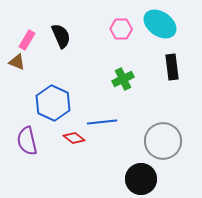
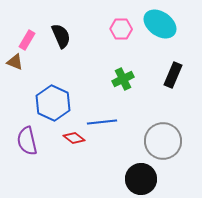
brown triangle: moved 2 px left
black rectangle: moved 1 px right, 8 px down; rotated 30 degrees clockwise
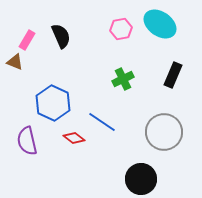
pink hexagon: rotated 10 degrees counterclockwise
blue line: rotated 40 degrees clockwise
gray circle: moved 1 px right, 9 px up
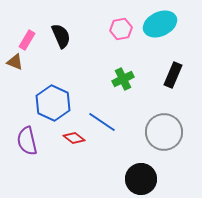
cyan ellipse: rotated 60 degrees counterclockwise
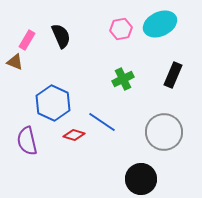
red diamond: moved 3 px up; rotated 20 degrees counterclockwise
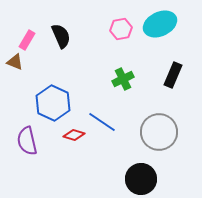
gray circle: moved 5 px left
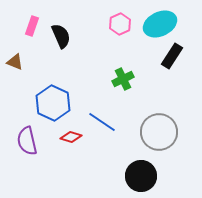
pink hexagon: moved 1 px left, 5 px up; rotated 15 degrees counterclockwise
pink rectangle: moved 5 px right, 14 px up; rotated 12 degrees counterclockwise
black rectangle: moved 1 px left, 19 px up; rotated 10 degrees clockwise
red diamond: moved 3 px left, 2 px down
black circle: moved 3 px up
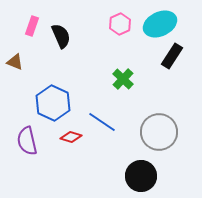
green cross: rotated 20 degrees counterclockwise
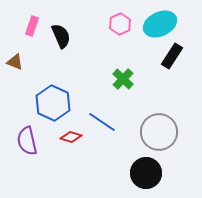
black circle: moved 5 px right, 3 px up
